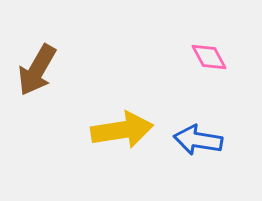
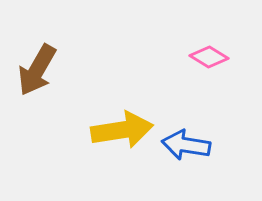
pink diamond: rotated 30 degrees counterclockwise
blue arrow: moved 12 px left, 5 px down
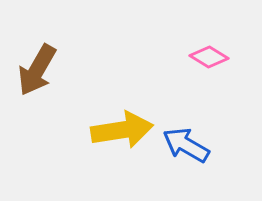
blue arrow: rotated 21 degrees clockwise
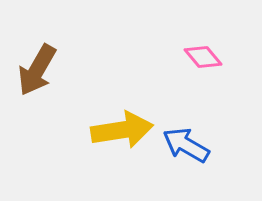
pink diamond: moved 6 px left; rotated 18 degrees clockwise
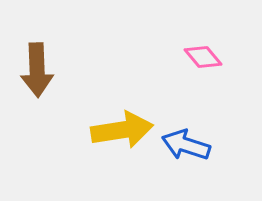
brown arrow: rotated 32 degrees counterclockwise
blue arrow: rotated 12 degrees counterclockwise
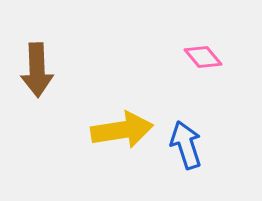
blue arrow: rotated 54 degrees clockwise
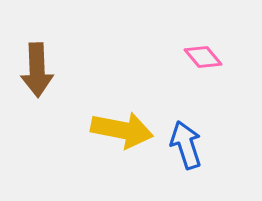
yellow arrow: rotated 20 degrees clockwise
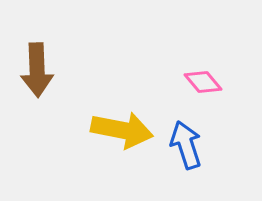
pink diamond: moved 25 px down
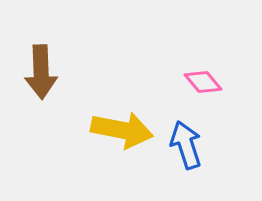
brown arrow: moved 4 px right, 2 px down
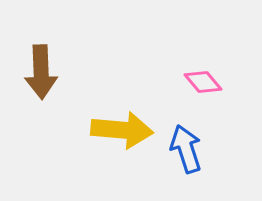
yellow arrow: rotated 6 degrees counterclockwise
blue arrow: moved 4 px down
